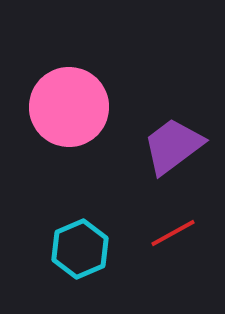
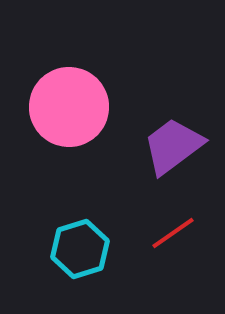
red line: rotated 6 degrees counterclockwise
cyan hexagon: rotated 6 degrees clockwise
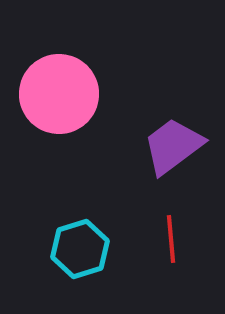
pink circle: moved 10 px left, 13 px up
red line: moved 2 px left, 6 px down; rotated 60 degrees counterclockwise
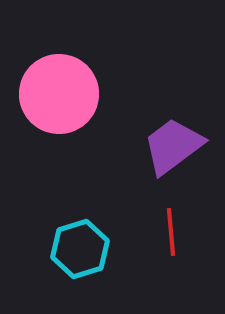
red line: moved 7 px up
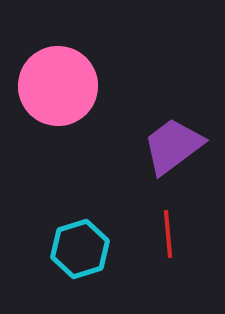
pink circle: moved 1 px left, 8 px up
red line: moved 3 px left, 2 px down
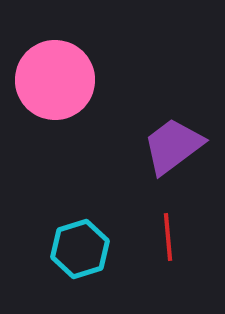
pink circle: moved 3 px left, 6 px up
red line: moved 3 px down
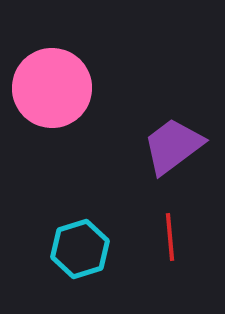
pink circle: moved 3 px left, 8 px down
red line: moved 2 px right
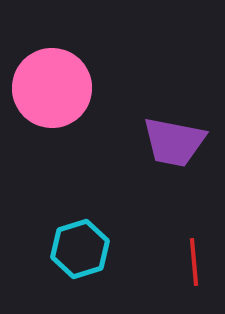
purple trapezoid: moved 1 px right, 4 px up; rotated 132 degrees counterclockwise
red line: moved 24 px right, 25 px down
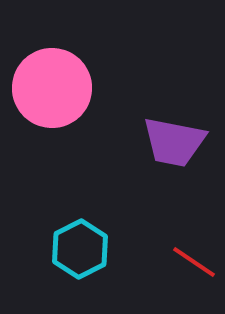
cyan hexagon: rotated 10 degrees counterclockwise
red line: rotated 51 degrees counterclockwise
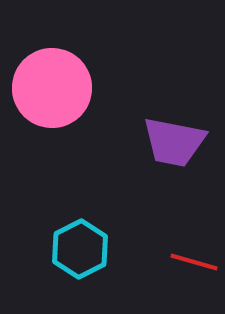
red line: rotated 18 degrees counterclockwise
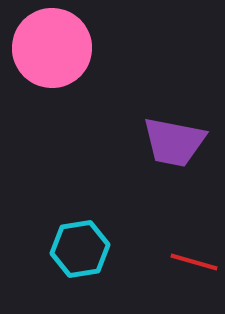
pink circle: moved 40 px up
cyan hexagon: rotated 18 degrees clockwise
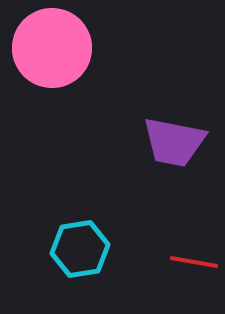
red line: rotated 6 degrees counterclockwise
